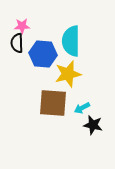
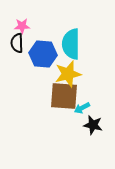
cyan semicircle: moved 3 px down
brown square: moved 11 px right, 7 px up
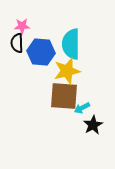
blue hexagon: moved 2 px left, 2 px up
yellow star: moved 1 px left, 3 px up
black star: rotated 30 degrees clockwise
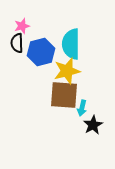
pink star: rotated 14 degrees counterclockwise
blue hexagon: rotated 20 degrees counterclockwise
brown square: moved 1 px up
cyan arrow: rotated 49 degrees counterclockwise
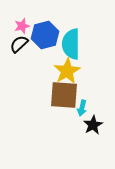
black semicircle: moved 2 px right, 1 px down; rotated 48 degrees clockwise
blue hexagon: moved 4 px right, 17 px up
yellow star: rotated 16 degrees counterclockwise
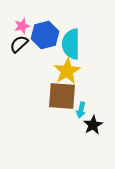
brown square: moved 2 px left, 1 px down
cyan arrow: moved 1 px left, 2 px down
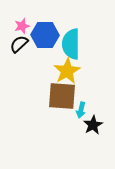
blue hexagon: rotated 16 degrees clockwise
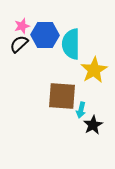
yellow star: moved 27 px right, 1 px up
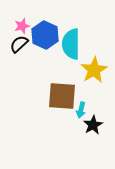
blue hexagon: rotated 24 degrees clockwise
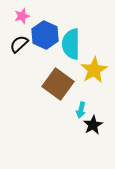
pink star: moved 10 px up
brown square: moved 4 px left, 12 px up; rotated 32 degrees clockwise
